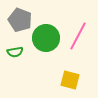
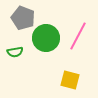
gray pentagon: moved 3 px right, 2 px up
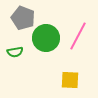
yellow square: rotated 12 degrees counterclockwise
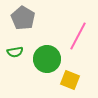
gray pentagon: rotated 10 degrees clockwise
green circle: moved 1 px right, 21 px down
yellow square: rotated 18 degrees clockwise
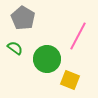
green semicircle: moved 4 px up; rotated 133 degrees counterclockwise
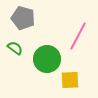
gray pentagon: rotated 15 degrees counterclockwise
yellow square: rotated 24 degrees counterclockwise
